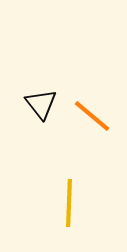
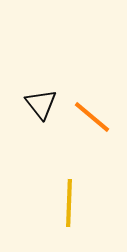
orange line: moved 1 px down
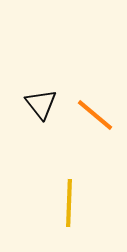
orange line: moved 3 px right, 2 px up
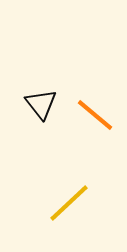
yellow line: rotated 45 degrees clockwise
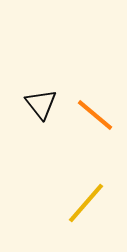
yellow line: moved 17 px right; rotated 6 degrees counterclockwise
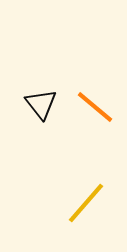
orange line: moved 8 px up
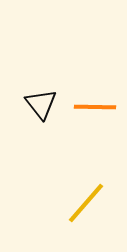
orange line: rotated 39 degrees counterclockwise
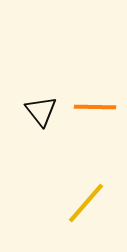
black triangle: moved 7 px down
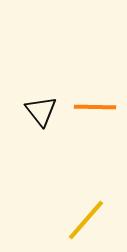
yellow line: moved 17 px down
